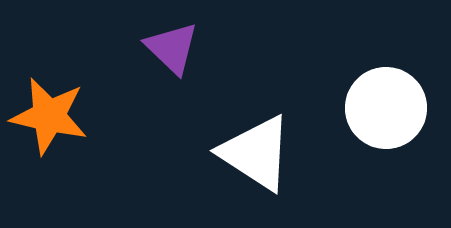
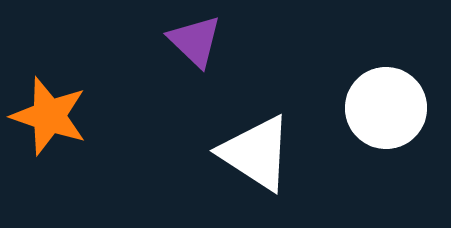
purple triangle: moved 23 px right, 7 px up
orange star: rotated 6 degrees clockwise
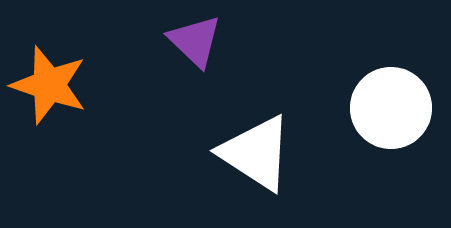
white circle: moved 5 px right
orange star: moved 31 px up
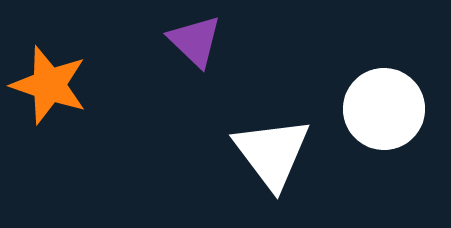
white circle: moved 7 px left, 1 px down
white triangle: moved 16 px right; rotated 20 degrees clockwise
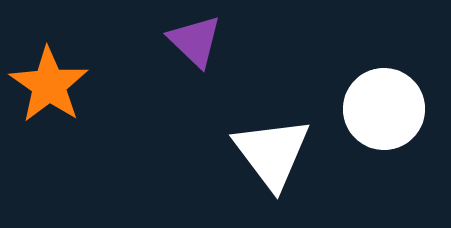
orange star: rotated 16 degrees clockwise
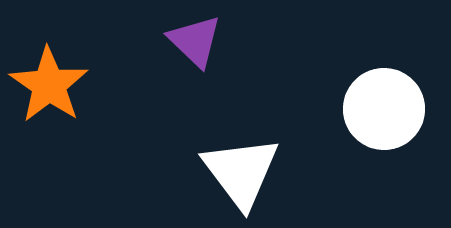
white triangle: moved 31 px left, 19 px down
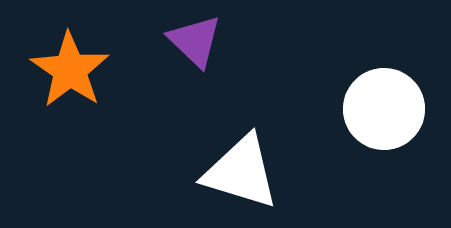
orange star: moved 21 px right, 15 px up
white triangle: rotated 36 degrees counterclockwise
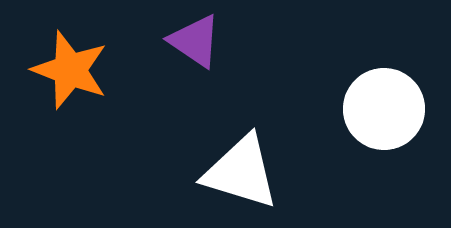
purple triangle: rotated 10 degrees counterclockwise
orange star: rotated 14 degrees counterclockwise
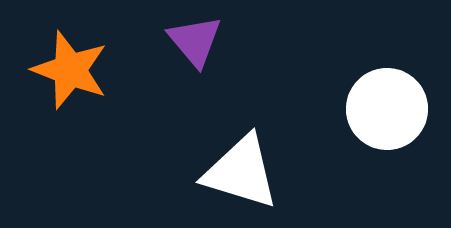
purple triangle: rotated 16 degrees clockwise
white circle: moved 3 px right
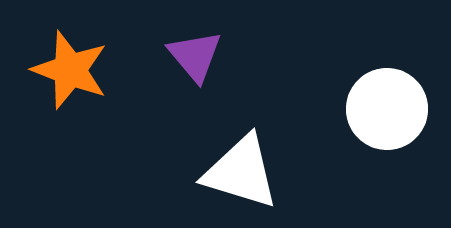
purple triangle: moved 15 px down
